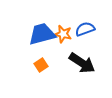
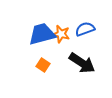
orange star: moved 2 px left
orange square: moved 2 px right; rotated 24 degrees counterclockwise
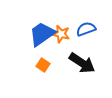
blue semicircle: moved 1 px right
blue trapezoid: rotated 20 degrees counterclockwise
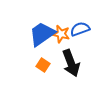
blue semicircle: moved 6 px left
black arrow: moved 11 px left; rotated 36 degrees clockwise
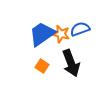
orange square: moved 1 px left, 1 px down
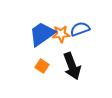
orange star: rotated 18 degrees counterclockwise
black arrow: moved 1 px right, 3 px down
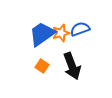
orange star: moved 1 px up; rotated 12 degrees counterclockwise
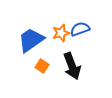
blue trapezoid: moved 11 px left, 6 px down
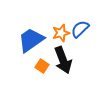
blue semicircle: rotated 24 degrees counterclockwise
black arrow: moved 9 px left, 6 px up
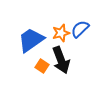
black arrow: moved 2 px left
